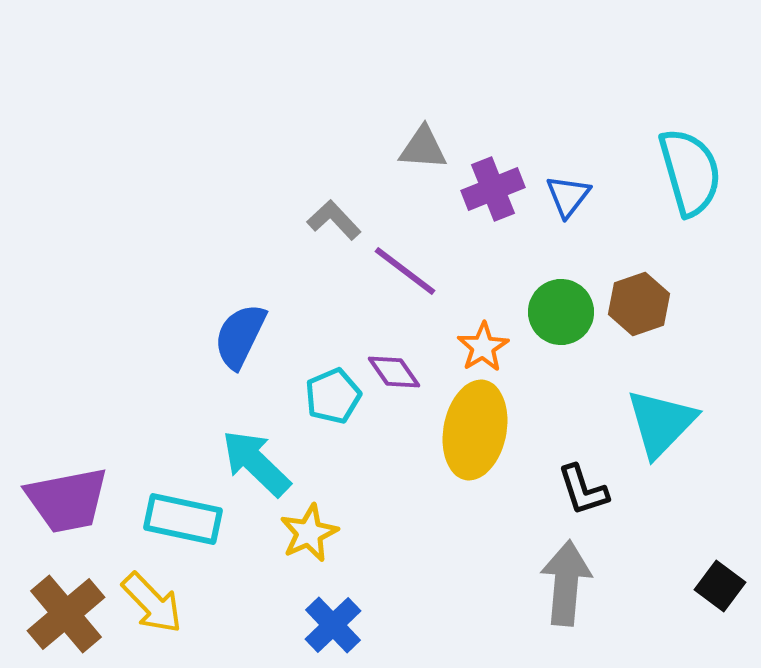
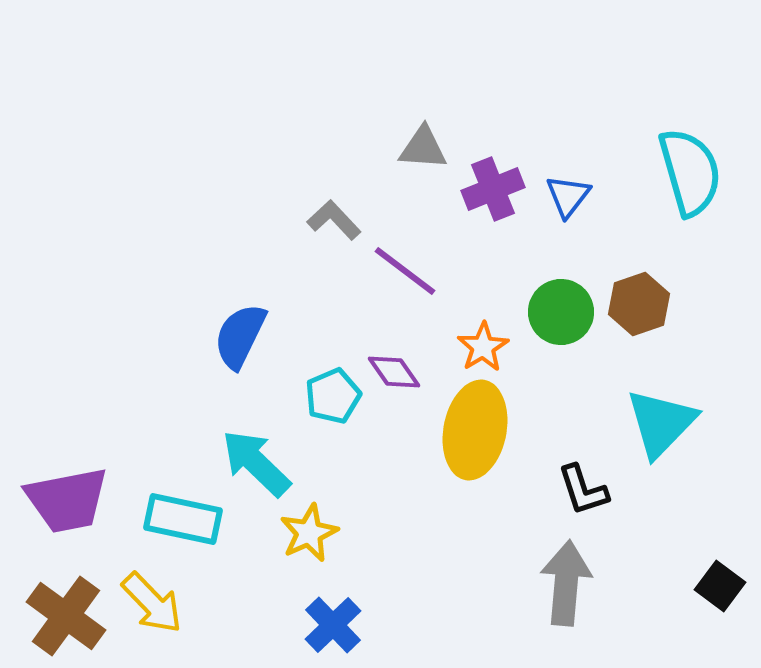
brown cross: moved 2 px down; rotated 14 degrees counterclockwise
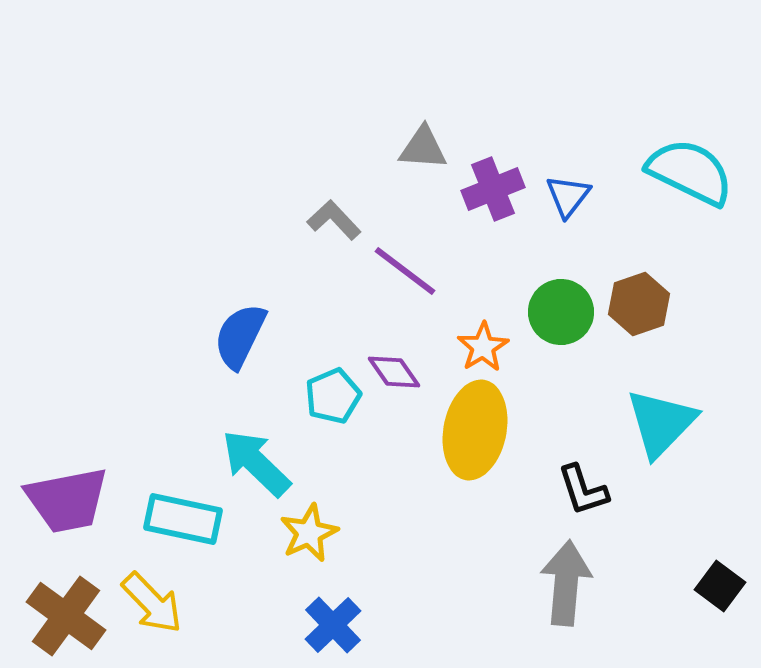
cyan semicircle: rotated 48 degrees counterclockwise
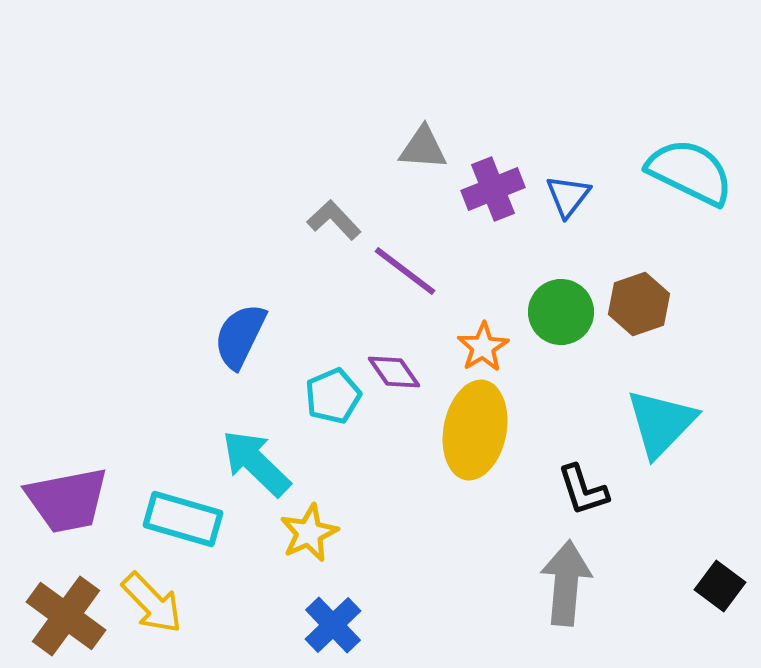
cyan rectangle: rotated 4 degrees clockwise
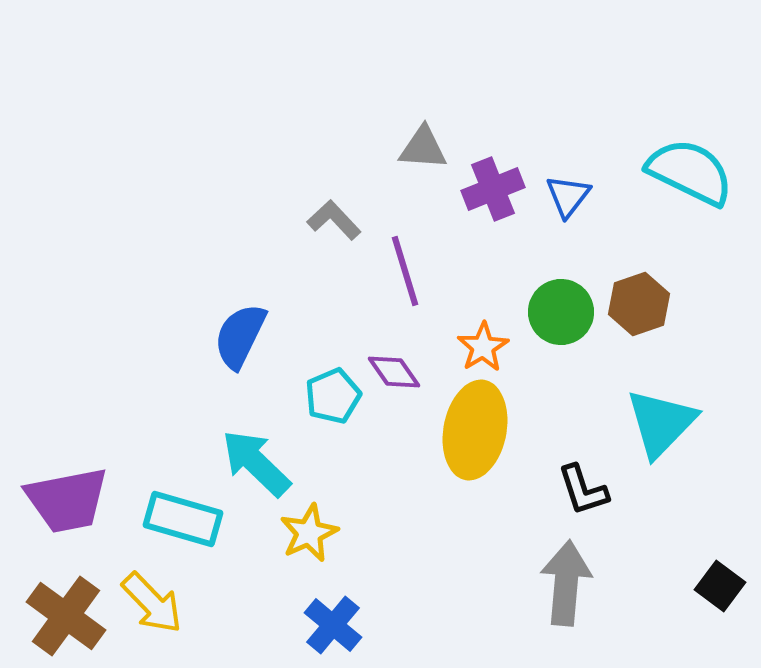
purple line: rotated 36 degrees clockwise
blue cross: rotated 6 degrees counterclockwise
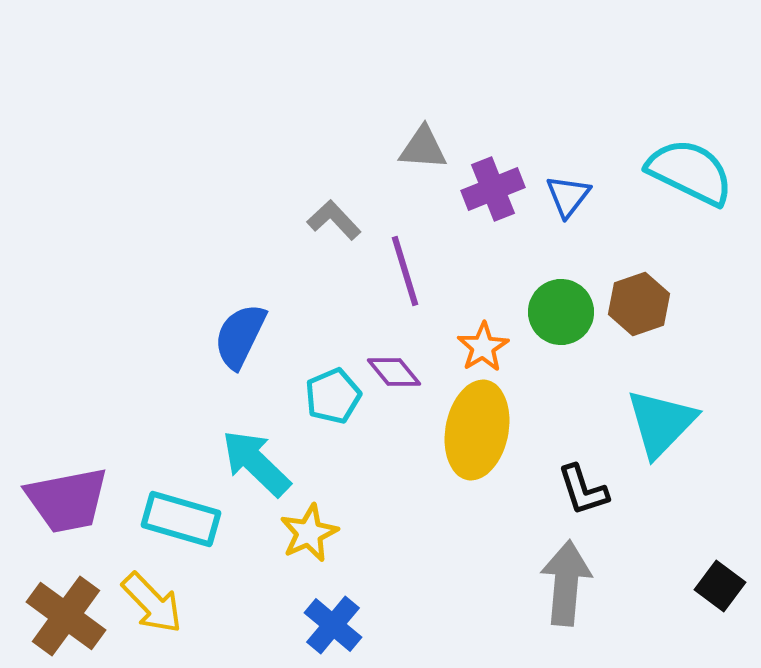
purple diamond: rotated 4 degrees counterclockwise
yellow ellipse: moved 2 px right
cyan rectangle: moved 2 px left
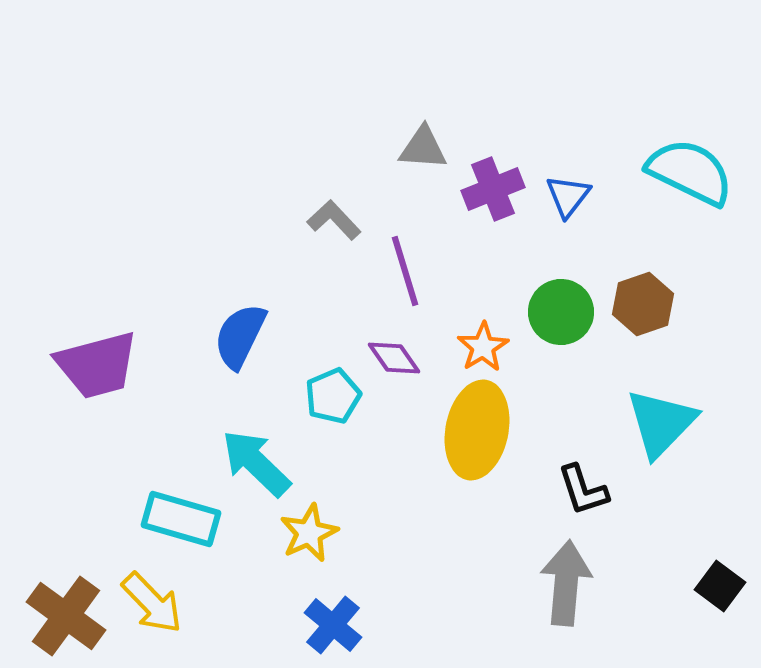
brown hexagon: moved 4 px right
purple diamond: moved 14 px up; rotated 4 degrees clockwise
purple trapezoid: moved 30 px right, 135 px up; rotated 4 degrees counterclockwise
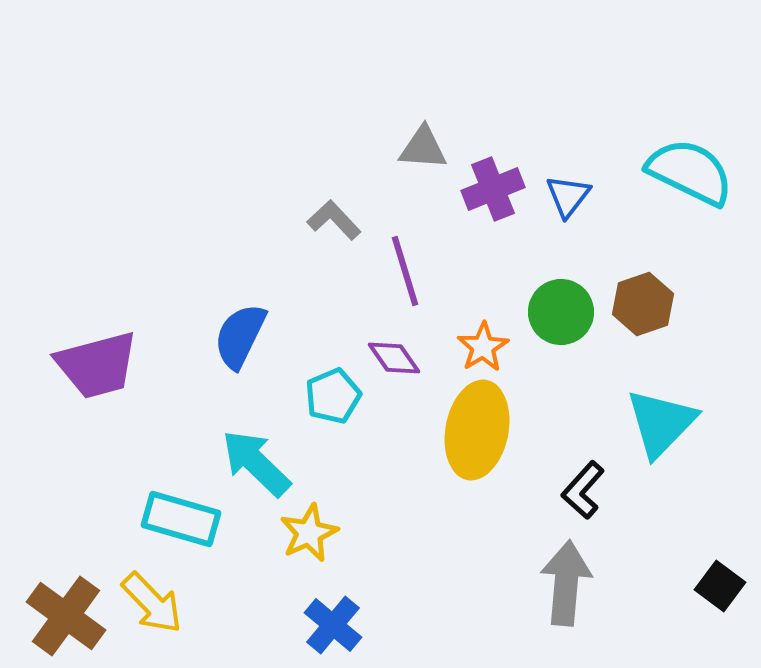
black L-shape: rotated 60 degrees clockwise
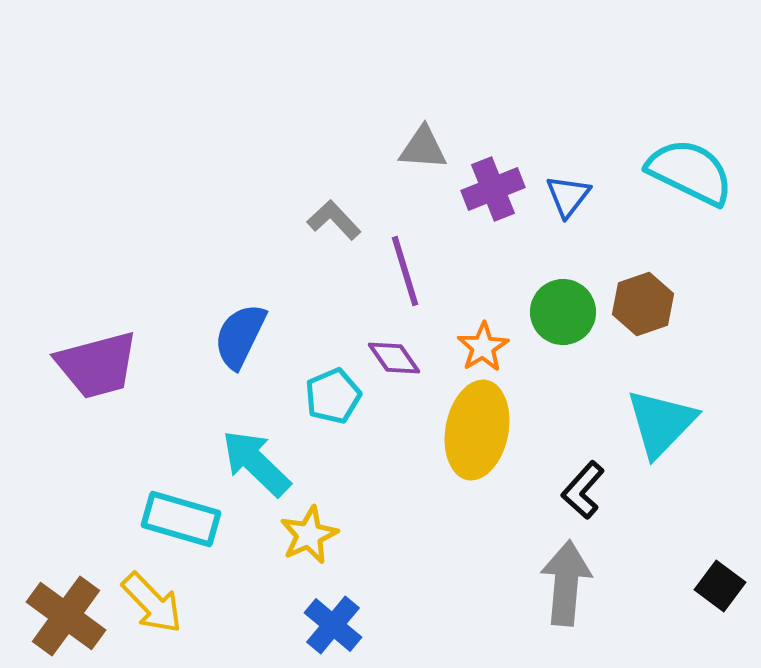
green circle: moved 2 px right
yellow star: moved 2 px down
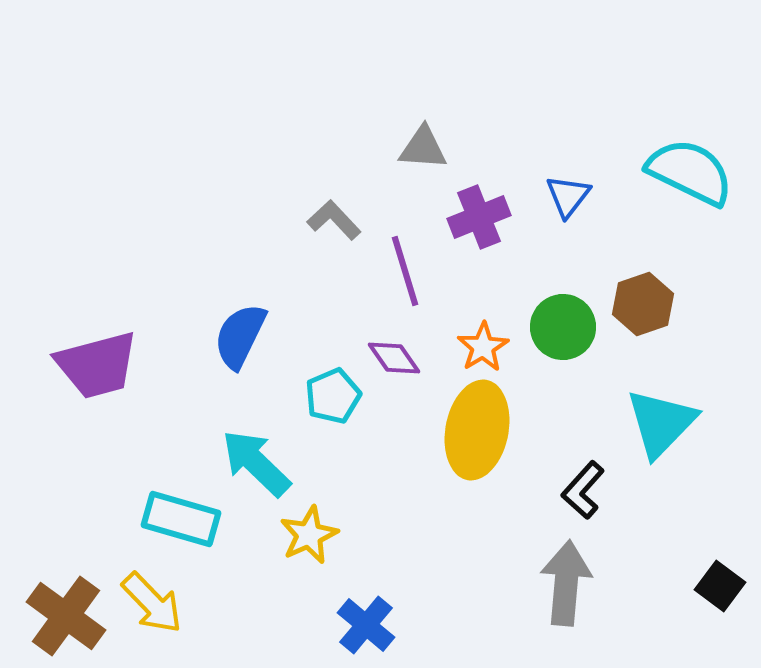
purple cross: moved 14 px left, 28 px down
green circle: moved 15 px down
blue cross: moved 33 px right
